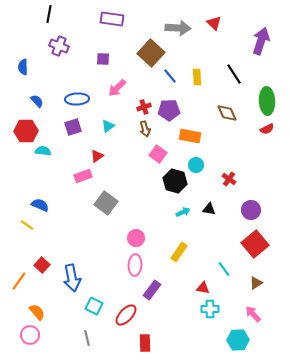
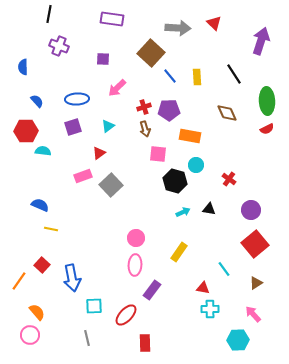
pink square at (158, 154): rotated 30 degrees counterclockwise
red triangle at (97, 156): moved 2 px right, 3 px up
gray square at (106, 203): moved 5 px right, 18 px up; rotated 10 degrees clockwise
yellow line at (27, 225): moved 24 px right, 4 px down; rotated 24 degrees counterclockwise
cyan square at (94, 306): rotated 30 degrees counterclockwise
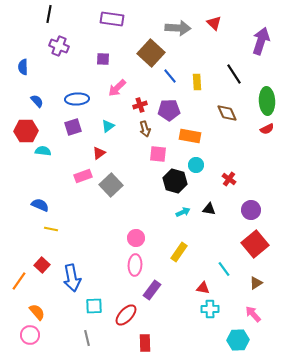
yellow rectangle at (197, 77): moved 5 px down
red cross at (144, 107): moved 4 px left, 2 px up
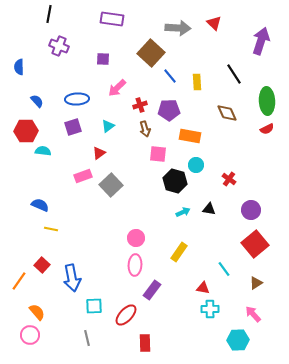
blue semicircle at (23, 67): moved 4 px left
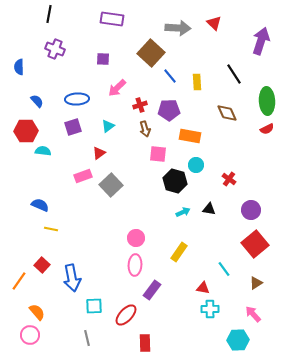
purple cross at (59, 46): moved 4 px left, 3 px down
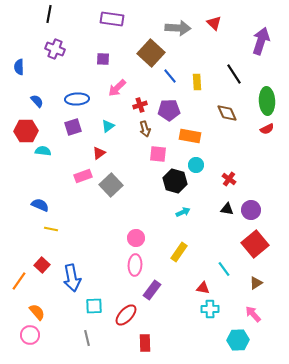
black triangle at (209, 209): moved 18 px right
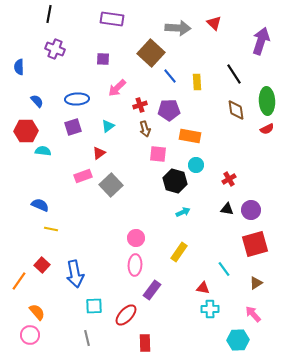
brown diamond at (227, 113): moved 9 px right, 3 px up; rotated 15 degrees clockwise
red cross at (229, 179): rotated 24 degrees clockwise
red square at (255, 244): rotated 24 degrees clockwise
blue arrow at (72, 278): moved 3 px right, 4 px up
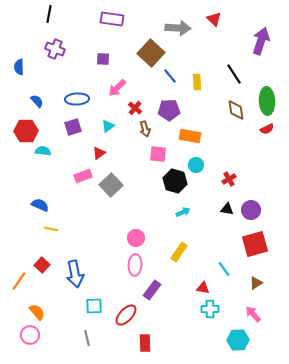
red triangle at (214, 23): moved 4 px up
red cross at (140, 105): moved 5 px left, 3 px down; rotated 32 degrees counterclockwise
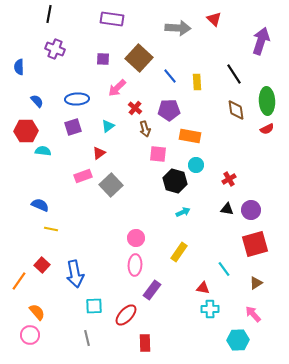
brown square at (151, 53): moved 12 px left, 5 px down
